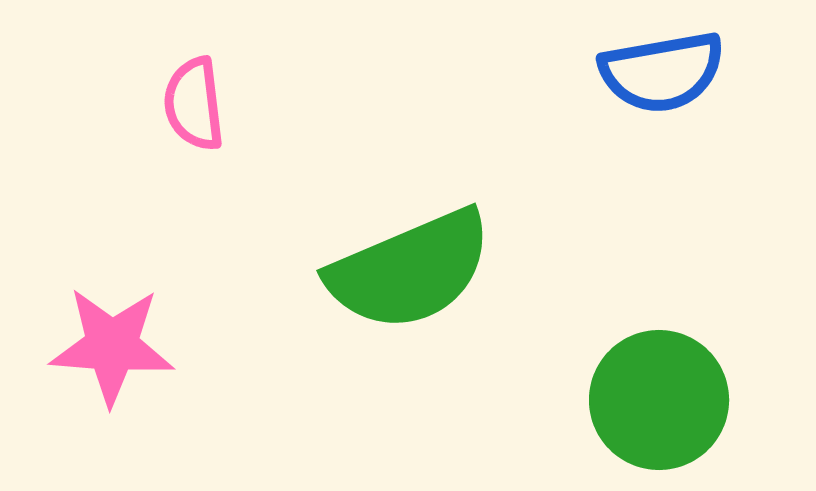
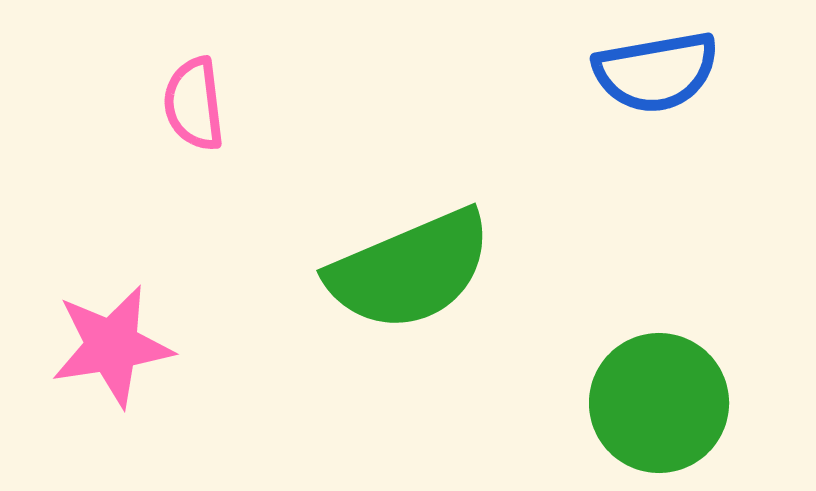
blue semicircle: moved 6 px left
pink star: rotated 13 degrees counterclockwise
green circle: moved 3 px down
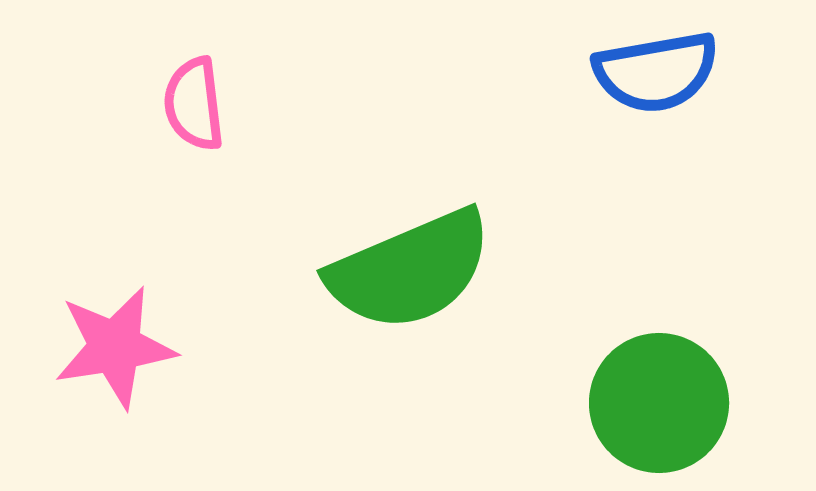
pink star: moved 3 px right, 1 px down
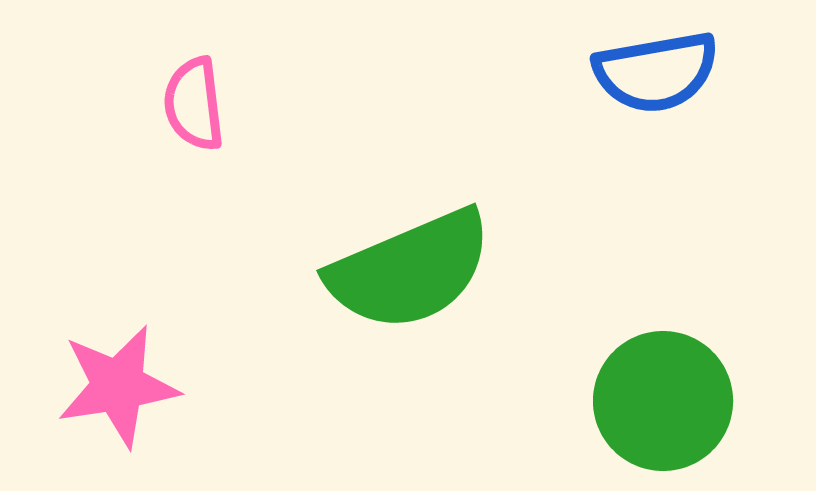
pink star: moved 3 px right, 39 px down
green circle: moved 4 px right, 2 px up
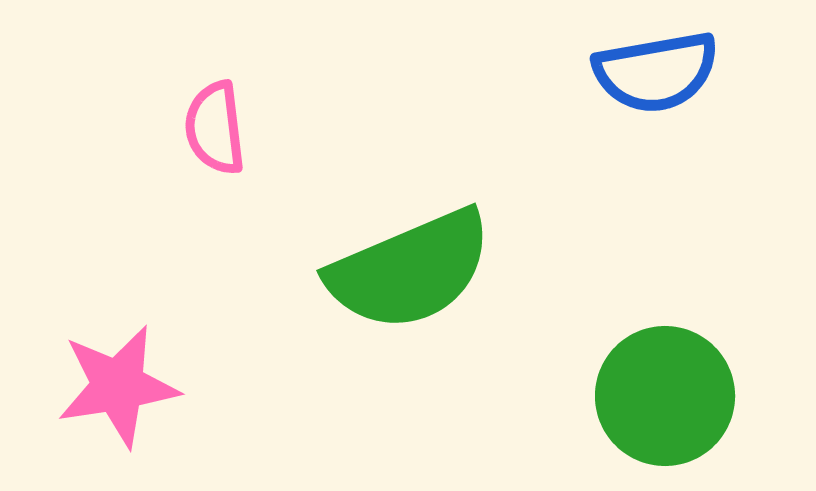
pink semicircle: moved 21 px right, 24 px down
green circle: moved 2 px right, 5 px up
